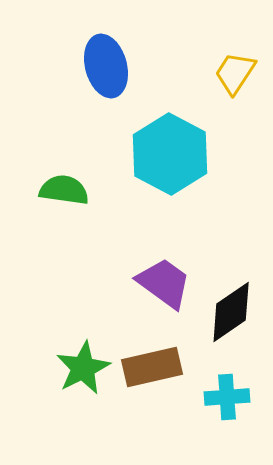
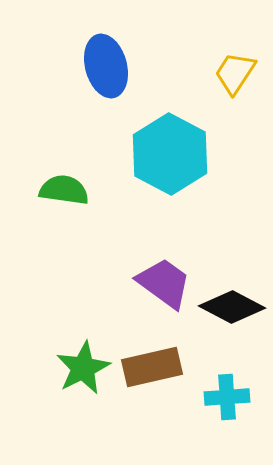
black diamond: moved 1 px right, 5 px up; rotated 62 degrees clockwise
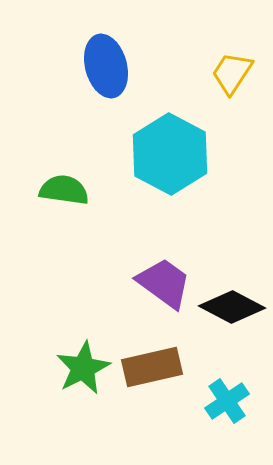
yellow trapezoid: moved 3 px left
cyan cross: moved 4 px down; rotated 30 degrees counterclockwise
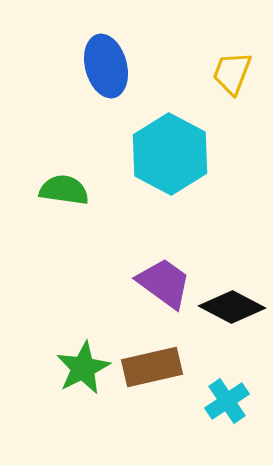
yellow trapezoid: rotated 12 degrees counterclockwise
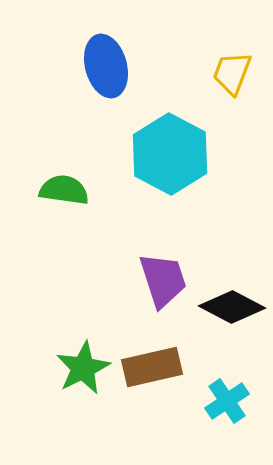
purple trapezoid: moved 1 px left, 3 px up; rotated 36 degrees clockwise
